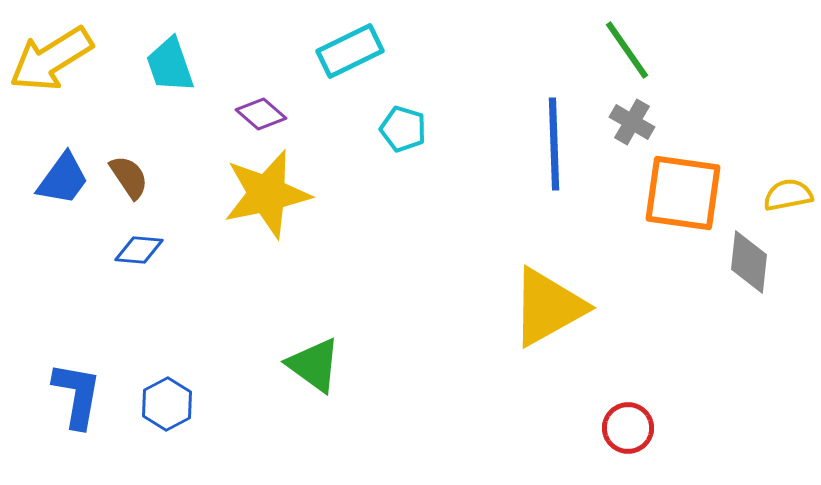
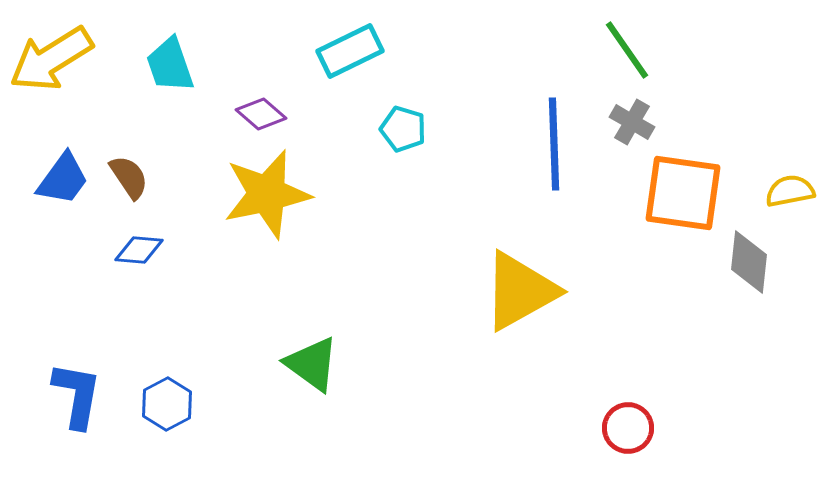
yellow semicircle: moved 2 px right, 4 px up
yellow triangle: moved 28 px left, 16 px up
green triangle: moved 2 px left, 1 px up
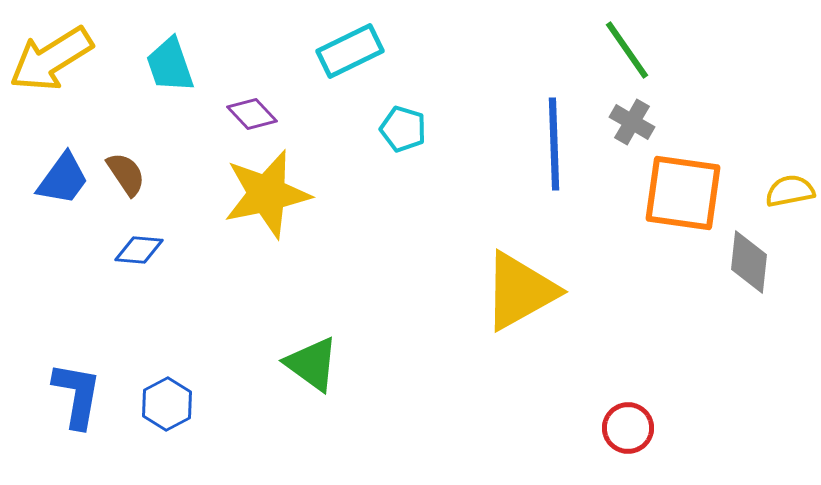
purple diamond: moved 9 px left; rotated 6 degrees clockwise
brown semicircle: moved 3 px left, 3 px up
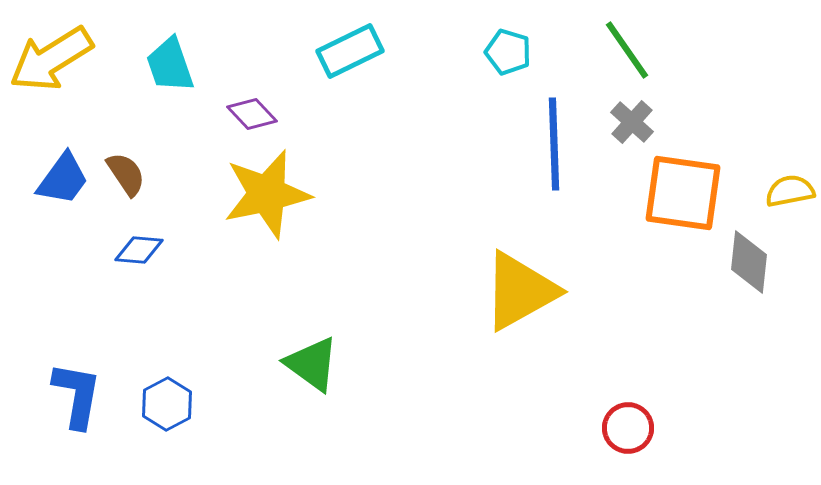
gray cross: rotated 12 degrees clockwise
cyan pentagon: moved 105 px right, 77 px up
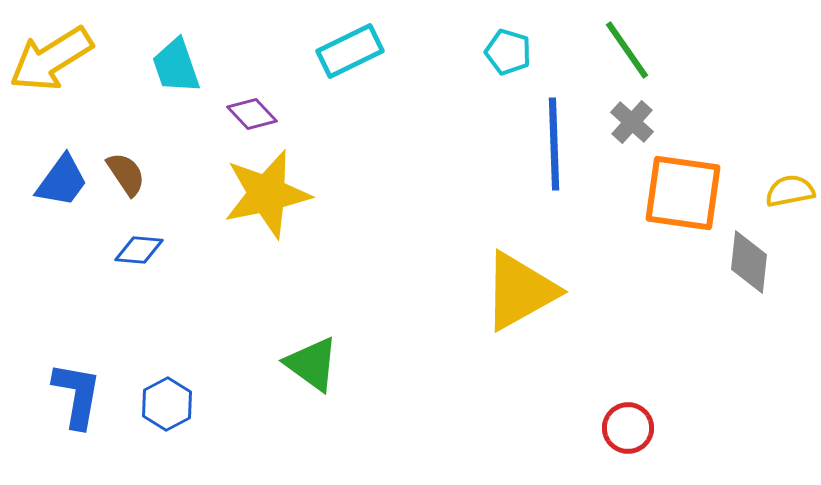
cyan trapezoid: moved 6 px right, 1 px down
blue trapezoid: moved 1 px left, 2 px down
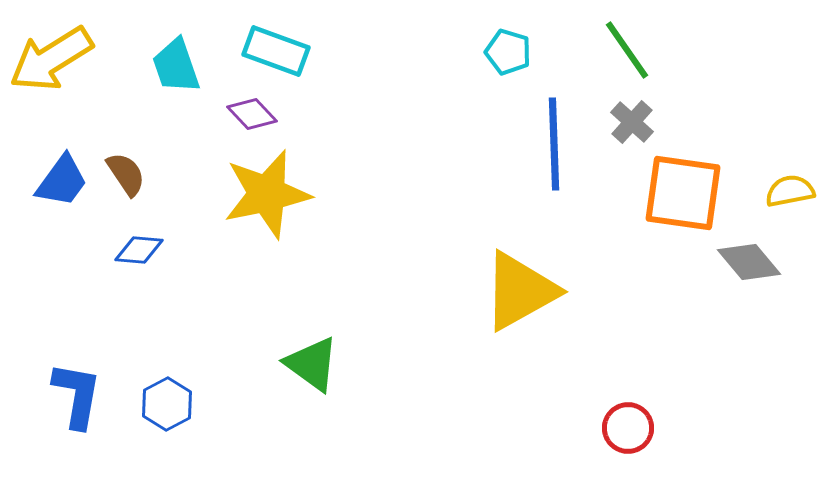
cyan rectangle: moved 74 px left; rotated 46 degrees clockwise
gray diamond: rotated 46 degrees counterclockwise
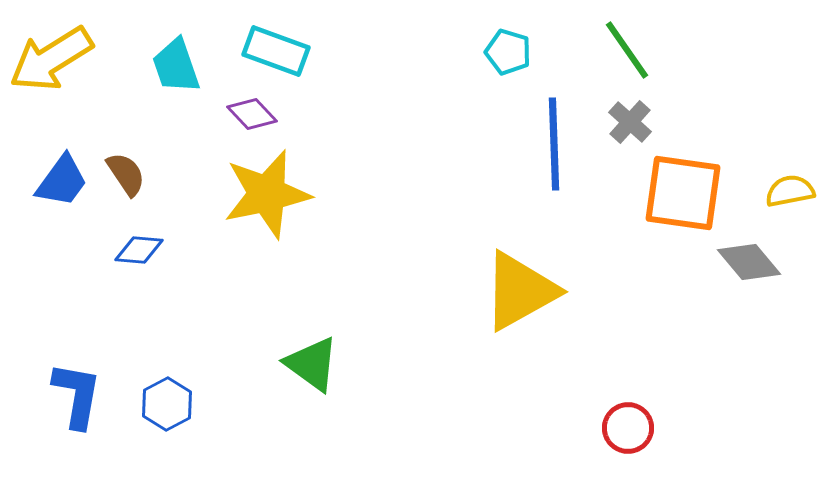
gray cross: moved 2 px left
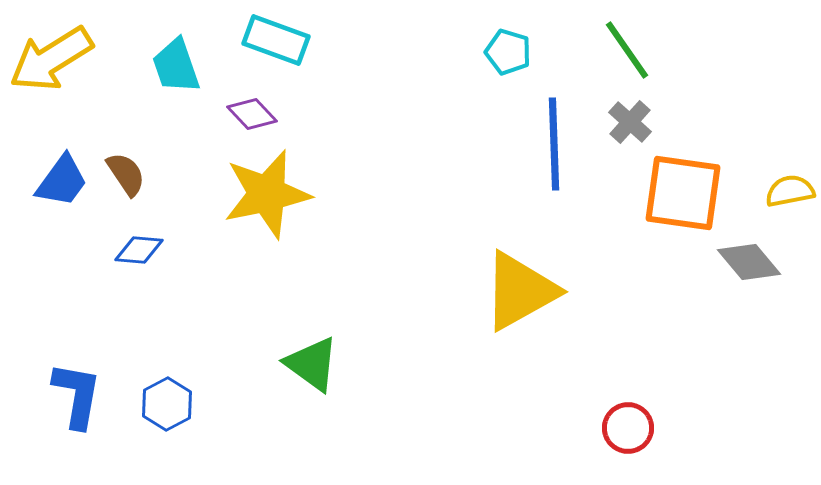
cyan rectangle: moved 11 px up
